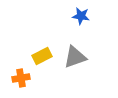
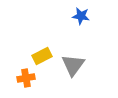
gray triangle: moved 2 px left, 8 px down; rotated 35 degrees counterclockwise
orange cross: moved 5 px right
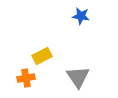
gray triangle: moved 5 px right, 12 px down; rotated 10 degrees counterclockwise
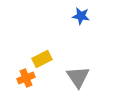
yellow rectangle: moved 3 px down
orange cross: rotated 12 degrees counterclockwise
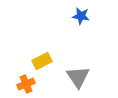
yellow rectangle: moved 2 px down
orange cross: moved 6 px down
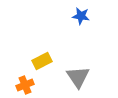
orange cross: moved 1 px left, 1 px down
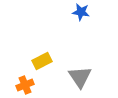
blue star: moved 4 px up
gray triangle: moved 2 px right
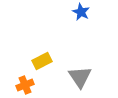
blue star: rotated 18 degrees clockwise
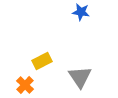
blue star: rotated 18 degrees counterclockwise
orange cross: rotated 24 degrees counterclockwise
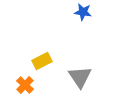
blue star: moved 2 px right
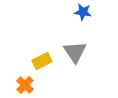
gray triangle: moved 5 px left, 25 px up
